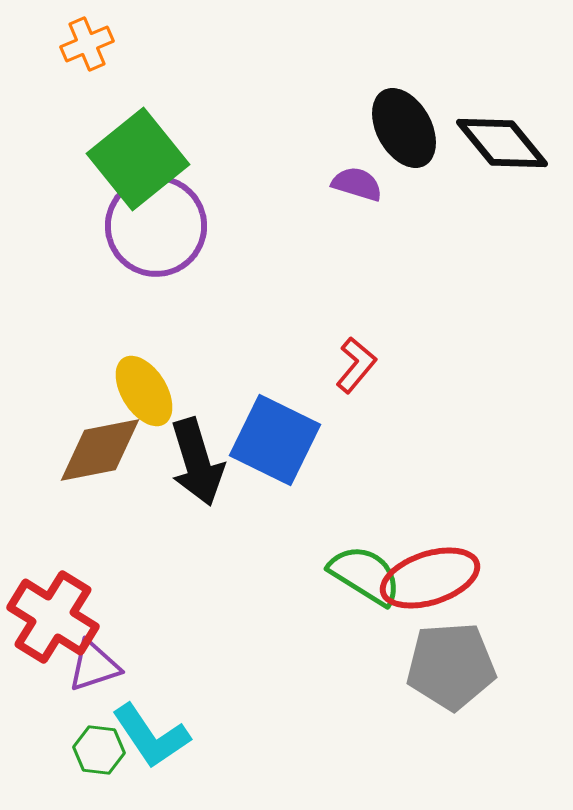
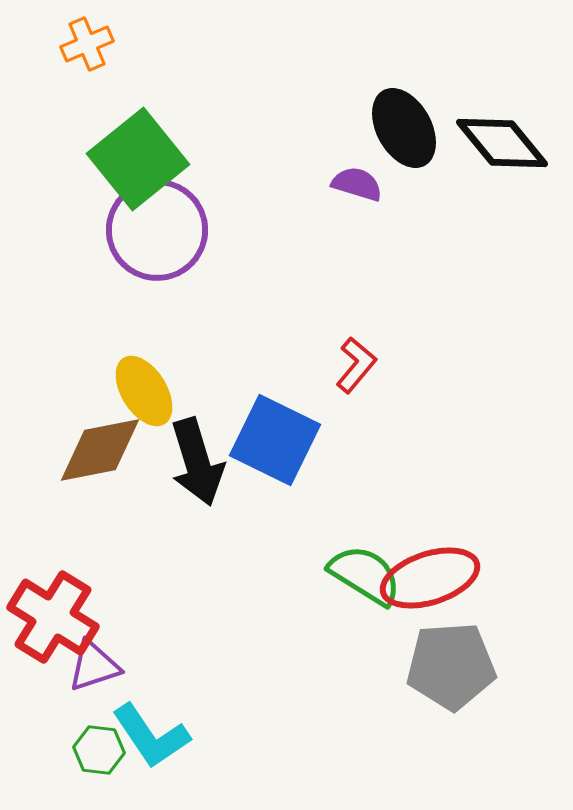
purple circle: moved 1 px right, 4 px down
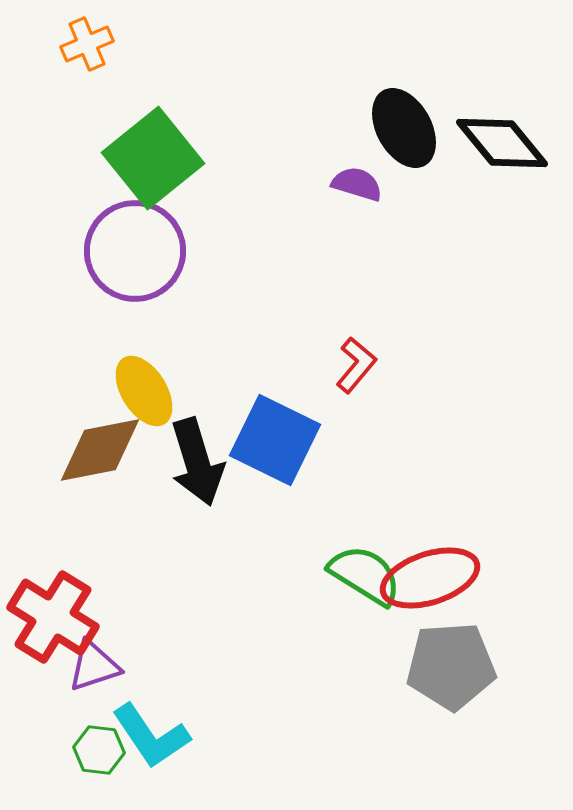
green square: moved 15 px right, 1 px up
purple circle: moved 22 px left, 21 px down
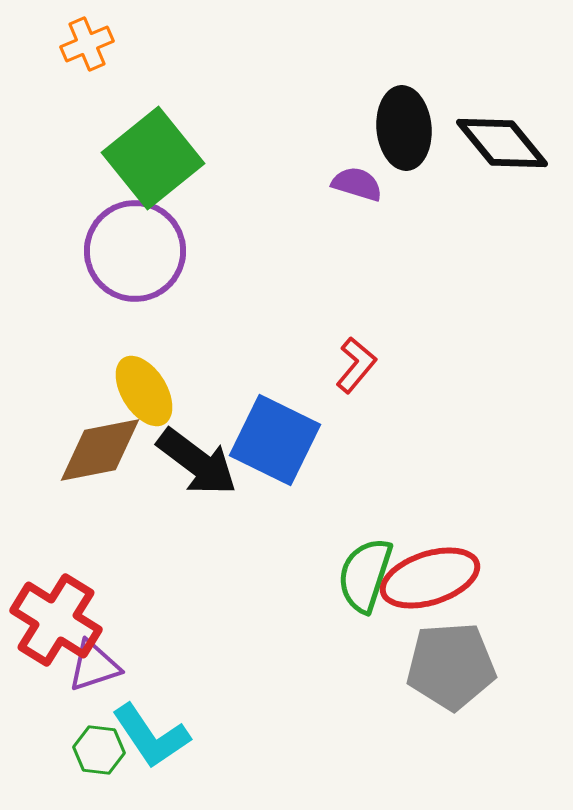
black ellipse: rotated 24 degrees clockwise
black arrow: rotated 36 degrees counterclockwise
green semicircle: rotated 104 degrees counterclockwise
red cross: moved 3 px right, 3 px down
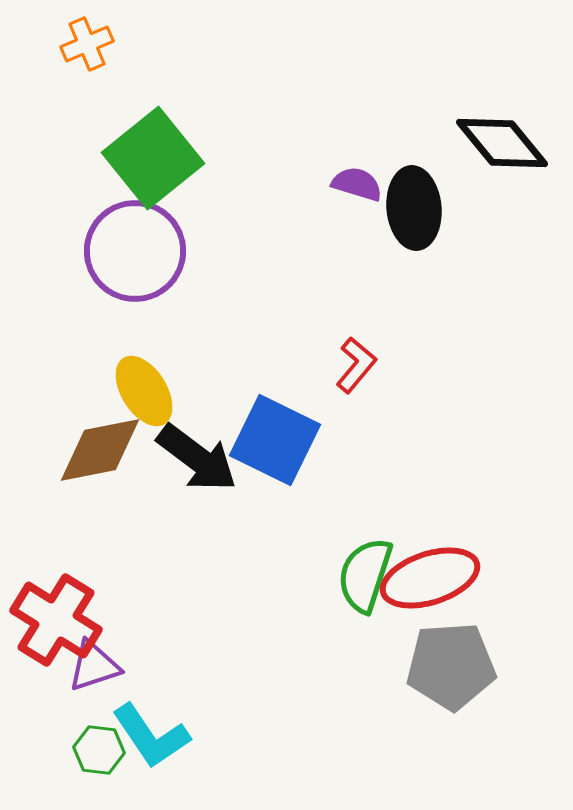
black ellipse: moved 10 px right, 80 px down
black arrow: moved 4 px up
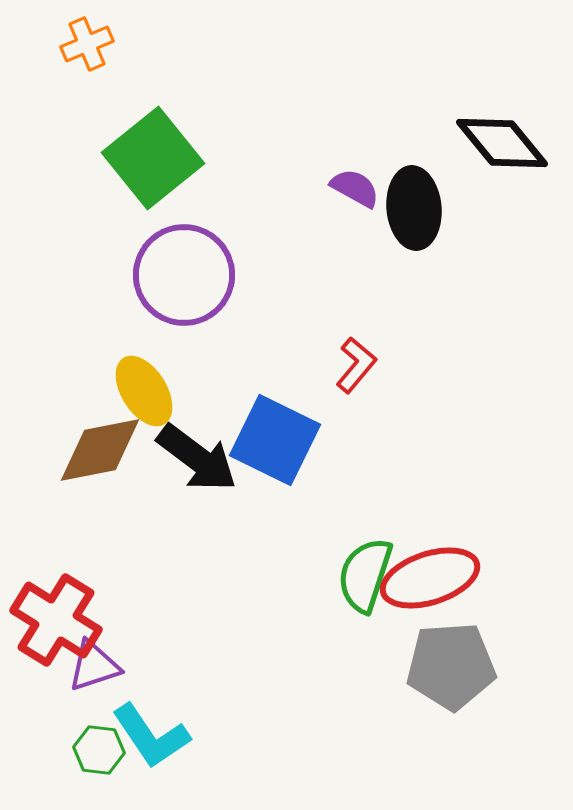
purple semicircle: moved 2 px left, 4 px down; rotated 12 degrees clockwise
purple circle: moved 49 px right, 24 px down
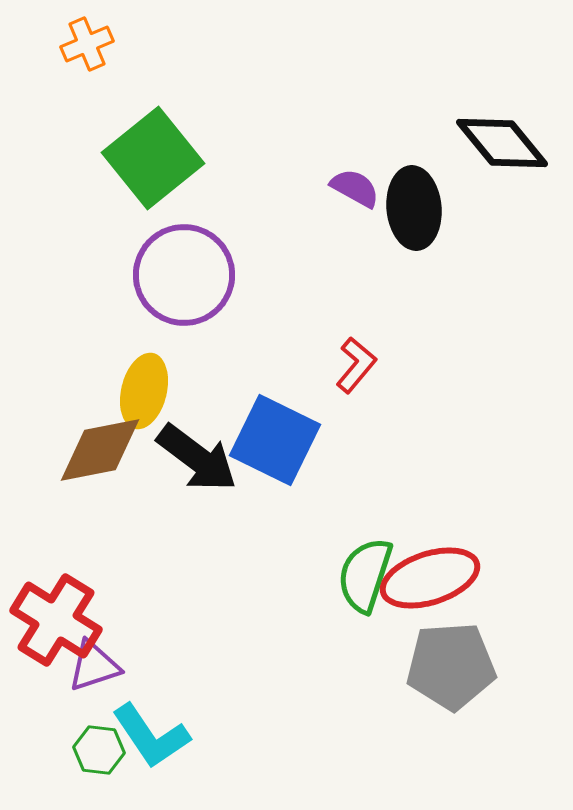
yellow ellipse: rotated 46 degrees clockwise
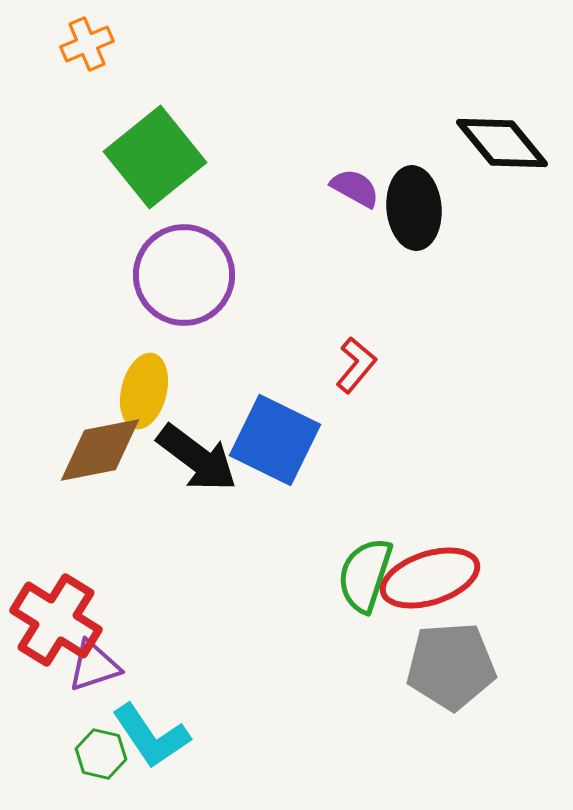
green square: moved 2 px right, 1 px up
green hexagon: moved 2 px right, 4 px down; rotated 6 degrees clockwise
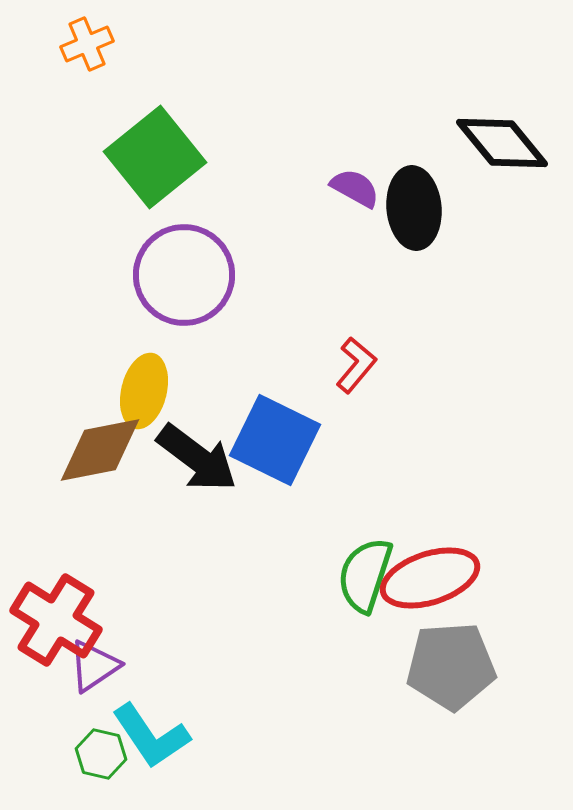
purple triangle: rotated 16 degrees counterclockwise
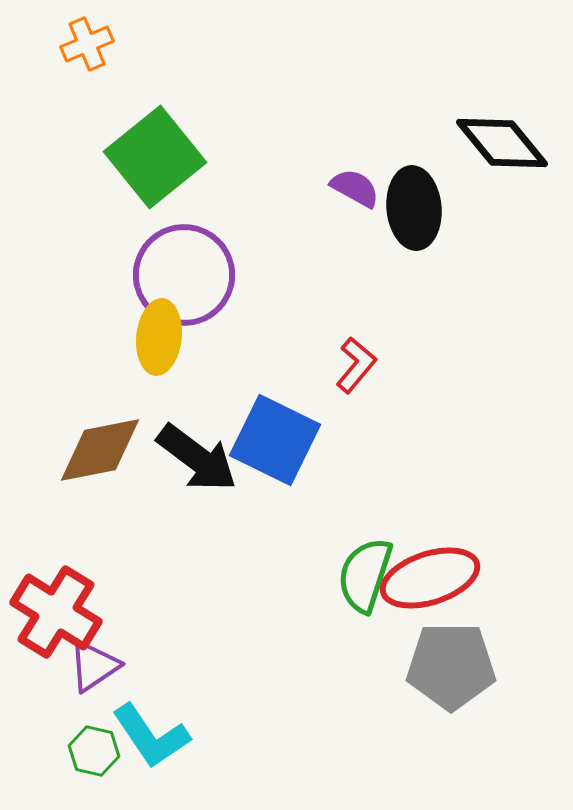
yellow ellipse: moved 15 px right, 54 px up; rotated 8 degrees counterclockwise
red cross: moved 8 px up
gray pentagon: rotated 4 degrees clockwise
green hexagon: moved 7 px left, 3 px up
